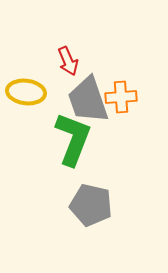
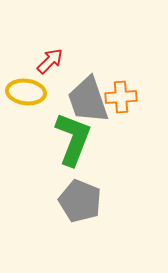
red arrow: moved 18 px left; rotated 112 degrees counterclockwise
gray pentagon: moved 11 px left, 4 px up; rotated 9 degrees clockwise
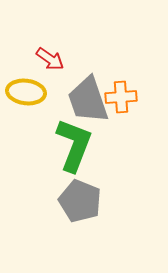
red arrow: moved 2 px up; rotated 80 degrees clockwise
green L-shape: moved 1 px right, 6 px down
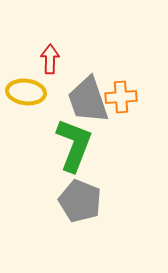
red arrow: rotated 124 degrees counterclockwise
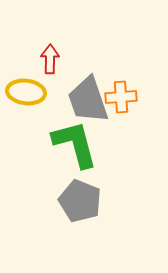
green L-shape: moved 1 px right, 1 px up; rotated 36 degrees counterclockwise
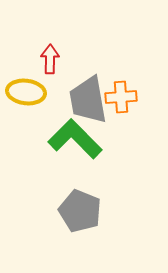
gray trapezoid: rotated 9 degrees clockwise
green L-shape: moved 5 px up; rotated 30 degrees counterclockwise
gray pentagon: moved 10 px down
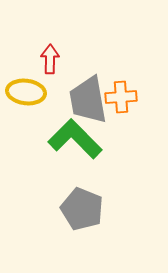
gray pentagon: moved 2 px right, 2 px up
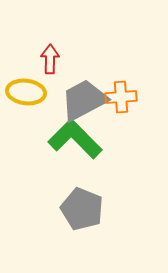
gray trapezoid: moved 4 px left; rotated 72 degrees clockwise
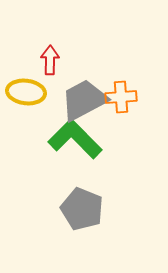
red arrow: moved 1 px down
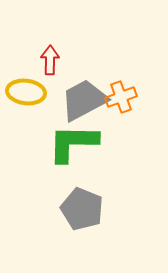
orange cross: rotated 16 degrees counterclockwise
green L-shape: moved 2 px left, 4 px down; rotated 44 degrees counterclockwise
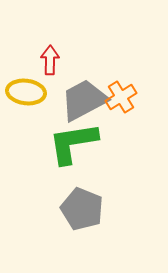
orange cross: rotated 12 degrees counterclockwise
green L-shape: rotated 10 degrees counterclockwise
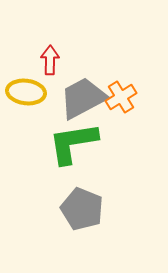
gray trapezoid: moved 1 px left, 2 px up
